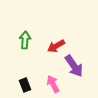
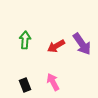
purple arrow: moved 8 px right, 22 px up
pink arrow: moved 2 px up
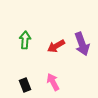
purple arrow: rotated 15 degrees clockwise
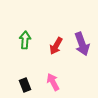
red arrow: rotated 30 degrees counterclockwise
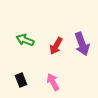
green arrow: rotated 72 degrees counterclockwise
black rectangle: moved 4 px left, 5 px up
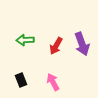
green arrow: rotated 24 degrees counterclockwise
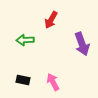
red arrow: moved 5 px left, 26 px up
black rectangle: moved 2 px right; rotated 56 degrees counterclockwise
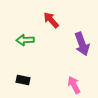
red arrow: rotated 108 degrees clockwise
pink arrow: moved 21 px right, 3 px down
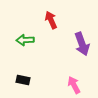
red arrow: rotated 18 degrees clockwise
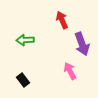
red arrow: moved 11 px right
black rectangle: rotated 40 degrees clockwise
pink arrow: moved 4 px left, 14 px up
